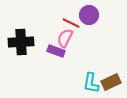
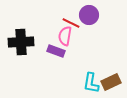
pink semicircle: moved 2 px up; rotated 18 degrees counterclockwise
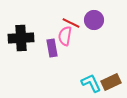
purple circle: moved 5 px right, 5 px down
black cross: moved 4 px up
purple rectangle: moved 4 px left, 3 px up; rotated 60 degrees clockwise
cyan L-shape: rotated 145 degrees clockwise
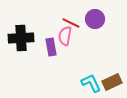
purple circle: moved 1 px right, 1 px up
purple rectangle: moved 1 px left, 1 px up
brown rectangle: moved 1 px right
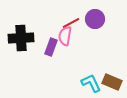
red line: rotated 54 degrees counterclockwise
purple rectangle: rotated 30 degrees clockwise
brown rectangle: rotated 48 degrees clockwise
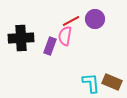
red line: moved 2 px up
purple rectangle: moved 1 px left, 1 px up
cyan L-shape: rotated 20 degrees clockwise
